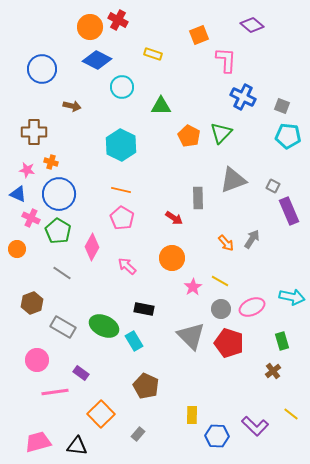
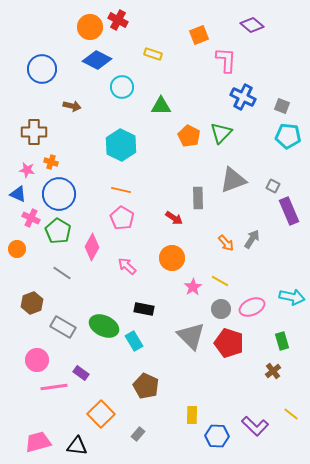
pink line at (55, 392): moved 1 px left, 5 px up
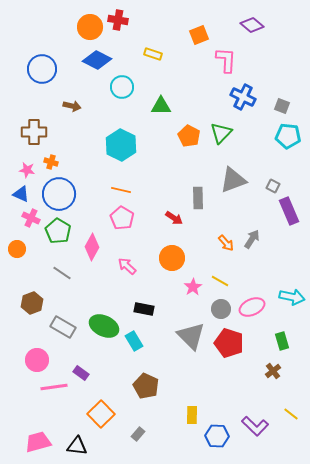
red cross at (118, 20): rotated 18 degrees counterclockwise
blue triangle at (18, 194): moved 3 px right
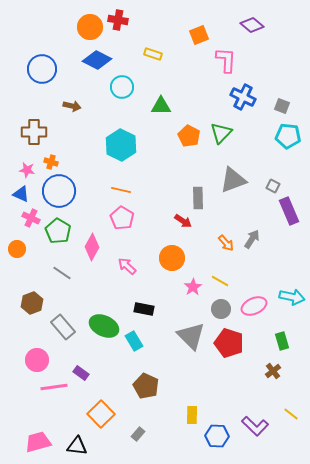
blue circle at (59, 194): moved 3 px up
red arrow at (174, 218): moved 9 px right, 3 px down
pink ellipse at (252, 307): moved 2 px right, 1 px up
gray rectangle at (63, 327): rotated 20 degrees clockwise
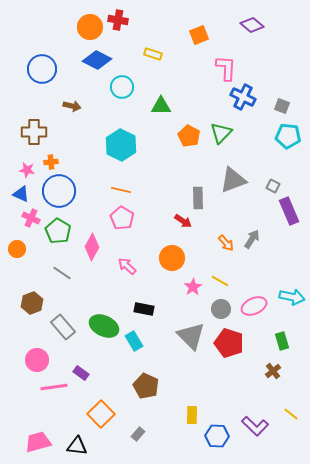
pink L-shape at (226, 60): moved 8 px down
orange cross at (51, 162): rotated 24 degrees counterclockwise
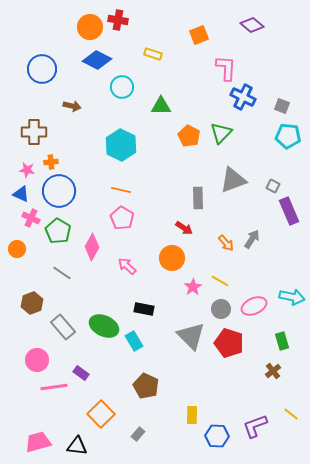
red arrow at (183, 221): moved 1 px right, 7 px down
purple L-shape at (255, 426): rotated 116 degrees clockwise
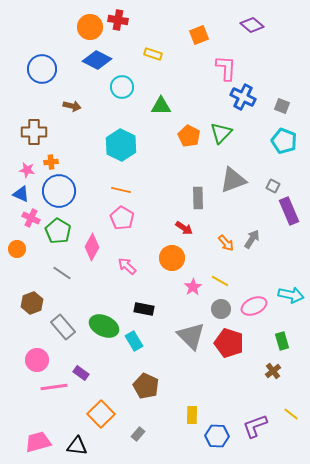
cyan pentagon at (288, 136): moved 4 px left, 5 px down; rotated 15 degrees clockwise
cyan arrow at (292, 297): moved 1 px left, 2 px up
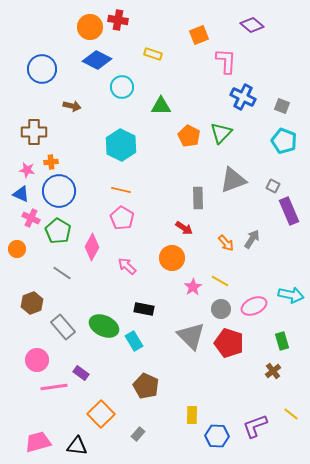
pink L-shape at (226, 68): moved 7 px up
